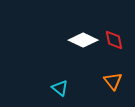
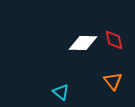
white diamond: moved 3 px down; rotated 24 degrees counterclockwise
cyan triangle: moved 1 px right, 4 px down
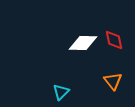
cyan triangle: rotated 36 degrees clockwise
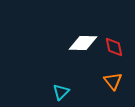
red diamond: moved 7 px down
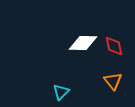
red diamond: moved 1 px up
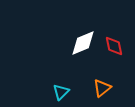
white diamond: rotated 24 degrees counterclockwise
orange triangle: moved 11 px left, 7 px down; rotated 30 degrees clockwise
